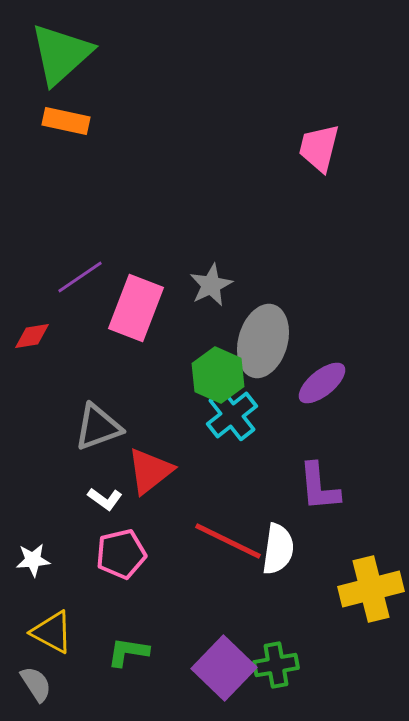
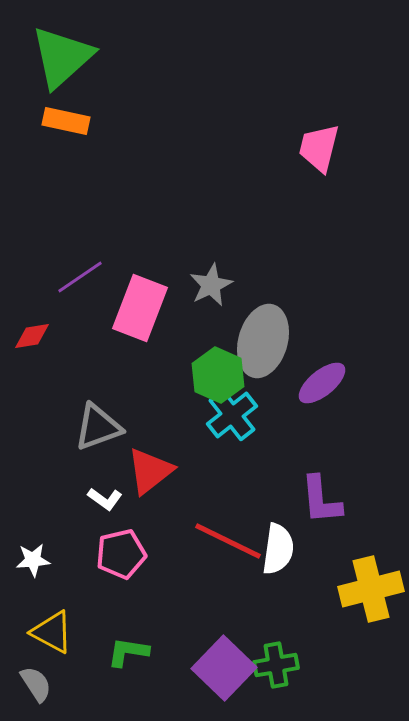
green triangle: moved 1 px right, 3 px down
pink rectangle: moved 4 px right
purple L-shape: moved 2 px right, 13 px down
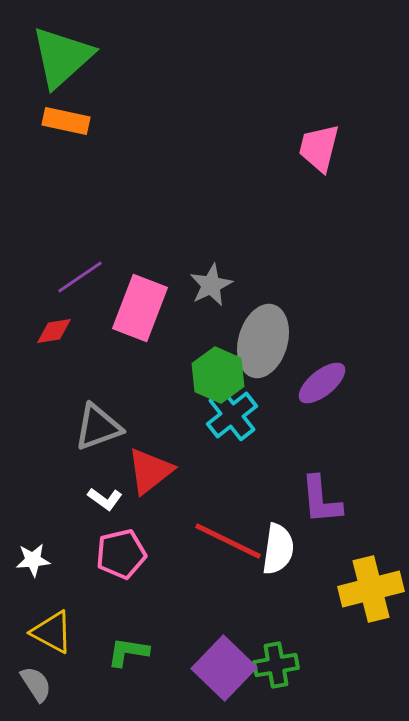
red diamond: moved 22 px right, 5 px up
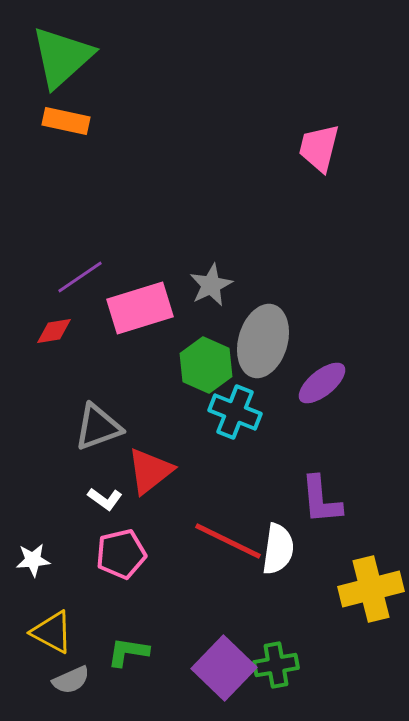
pink rectangle: rotated 52 degrees clockwise
green hexagon: moved 12 px left, 10 px up
cyan cross: moved 3 px right, 3 px up; rotated 30 degrees counterclockwise
gray semicircle: moved 35 px right, 4 px up; rotated 99 degrees clockwise
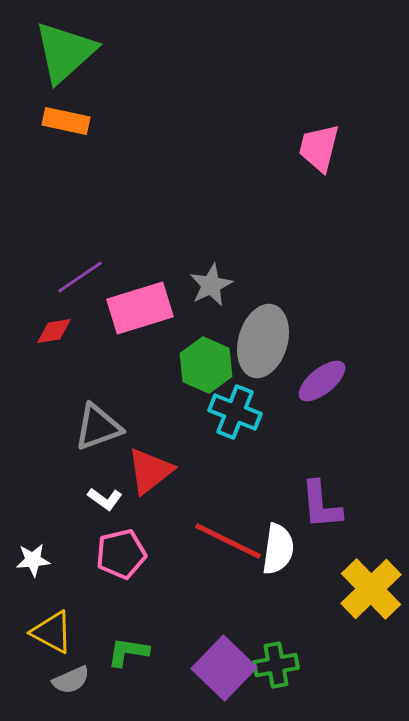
green triangle: moved 3 px right, 5 px up
purple ellipse: moved 2 px up
purple L-shape: moved 5 px down
yellow cross: rotated 30 degrees counterclockwise
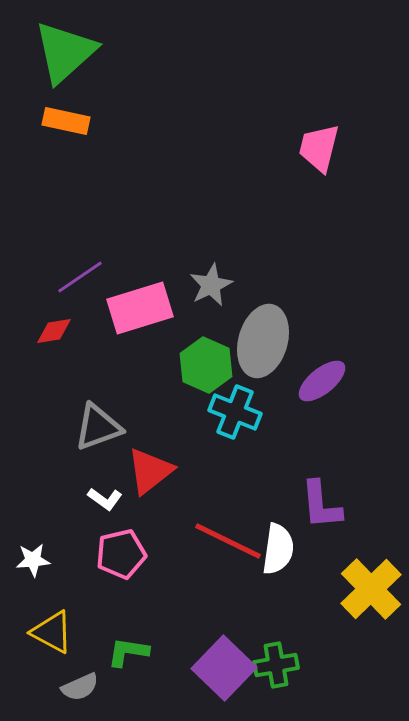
gray semicircle: moved 9 px right, 7 px down
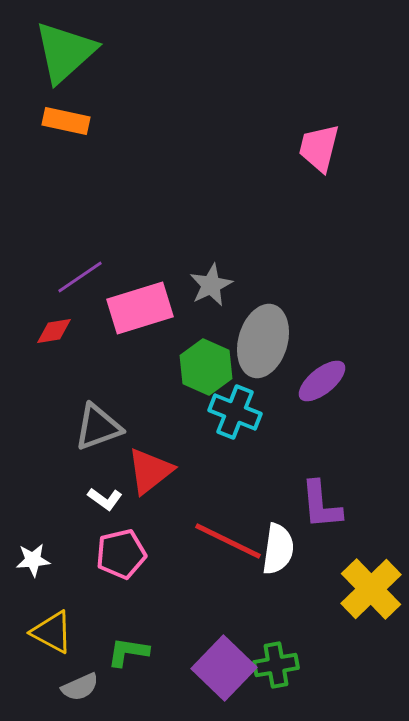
green hexagon: moved 2 px down
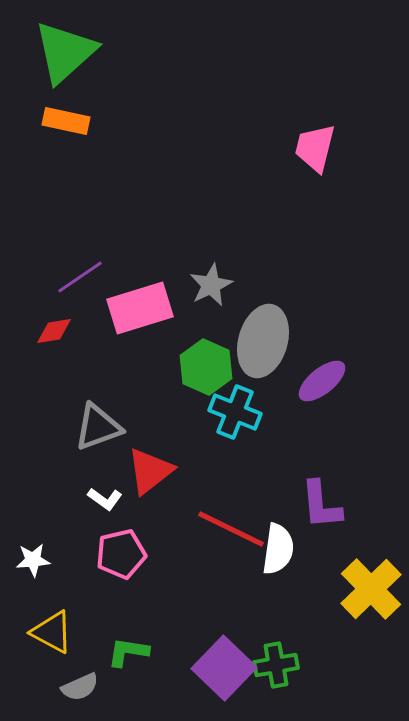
pink trapezoid: moved 4 px left
red line: moved 3 px right, 12 px up
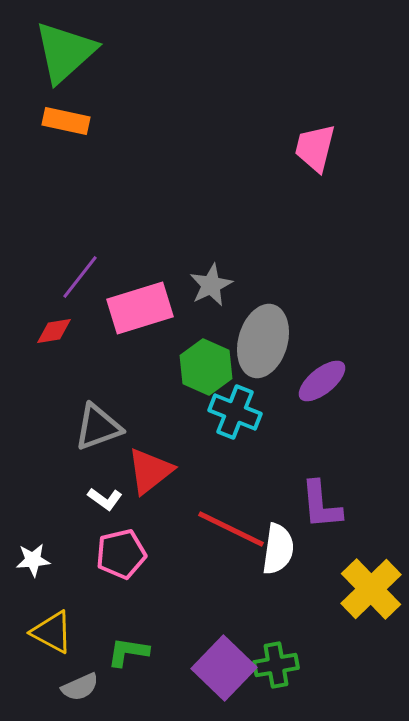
purple line: rotated 18 degrees counterclockwise
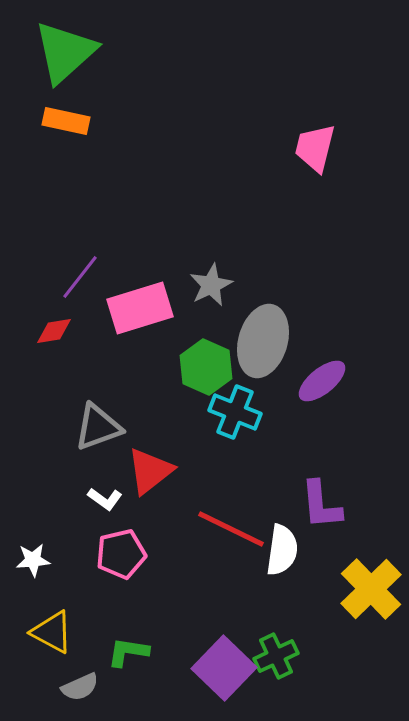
white semicircle: moved 4 px right, 1 px down
green cross: moved 9 px up; rotated 15 degrees counterclockwise
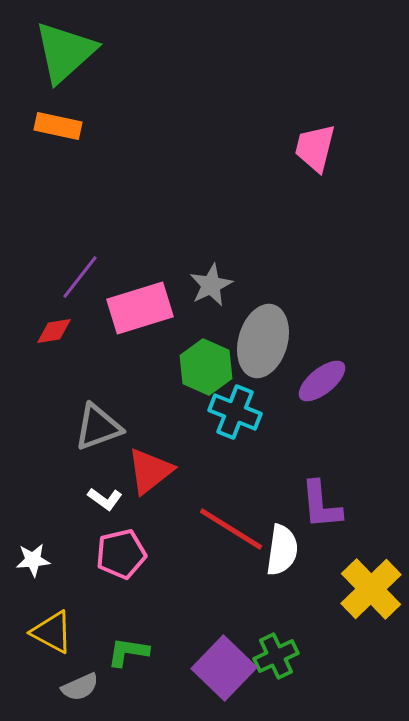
orange rectangle: moved 8 px left, 5 px down
red line: rotated 6 degrees clockwise
